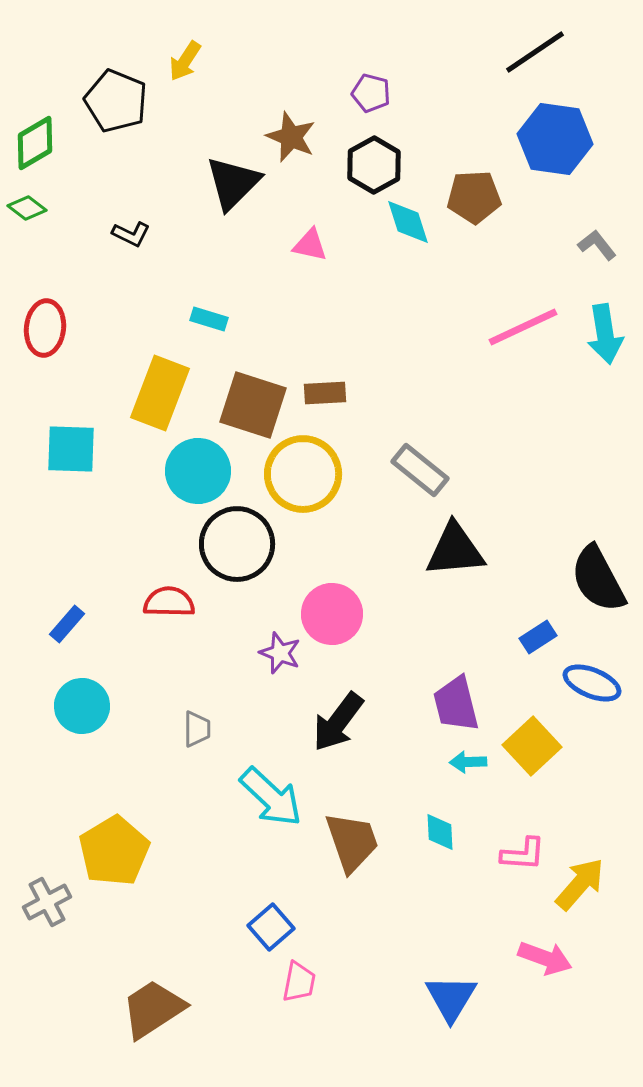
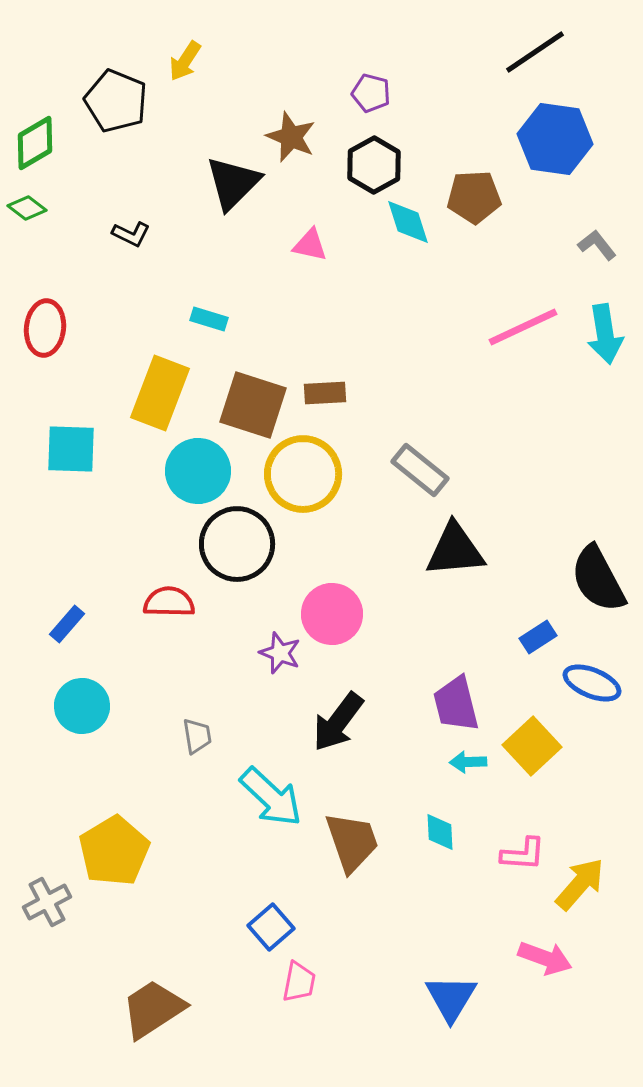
gray trapezoid at (197, 729): moved 7 px down; rotated 9 degrees counterclockwise
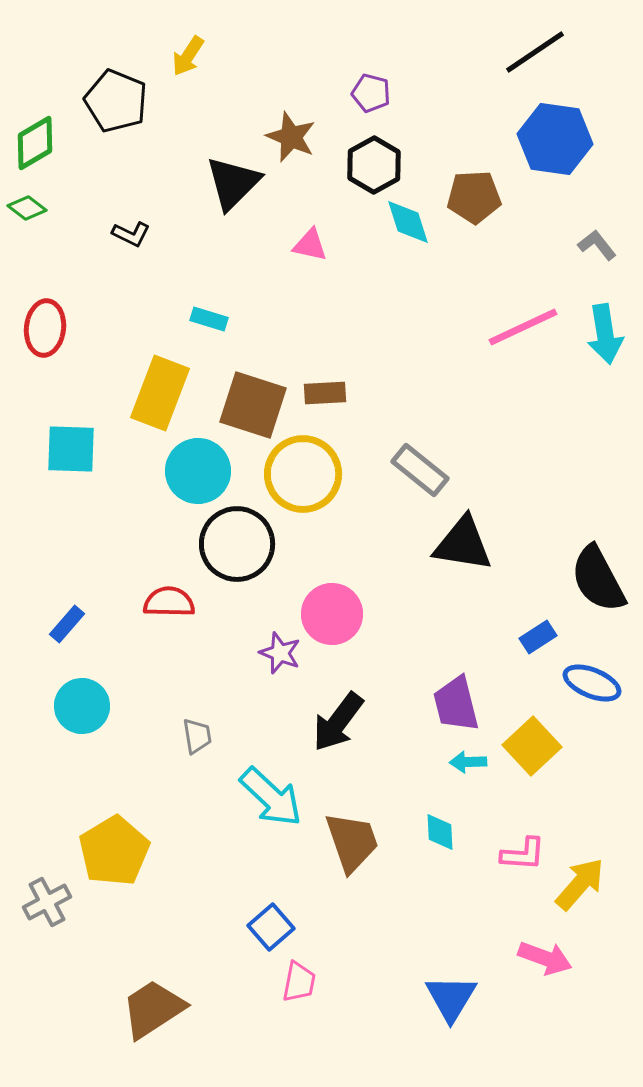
yellow arrow at (185, 61): moved 3 px right, 5 px up
black triangle at (455, 550): moved 8 px right, 6 px up; rotated 14 degrees clockwise
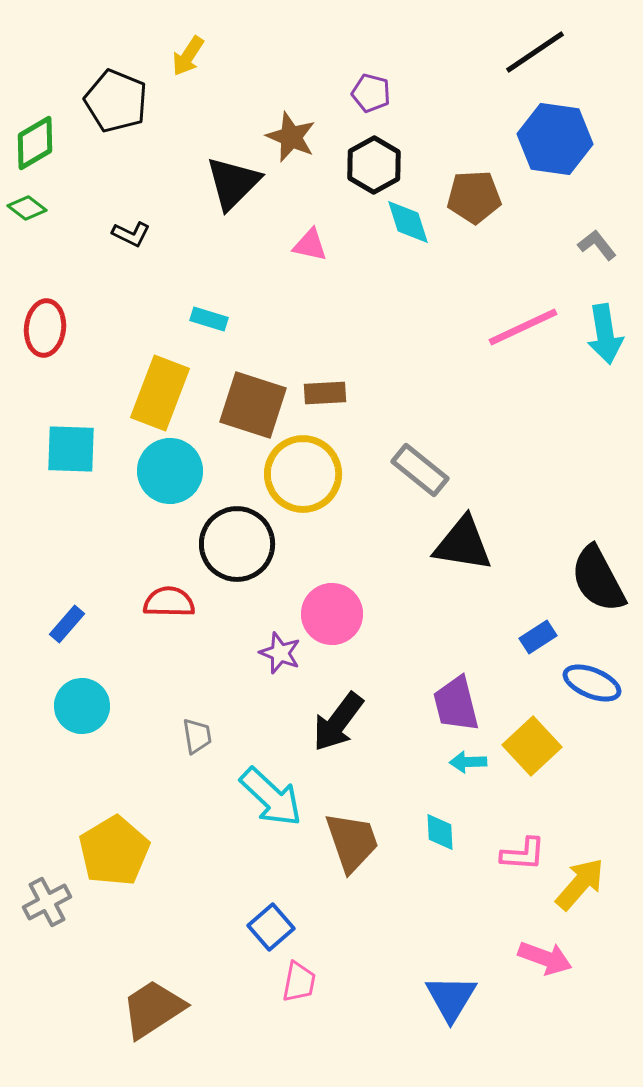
cyan circle at (198, 471): moved 28 px left
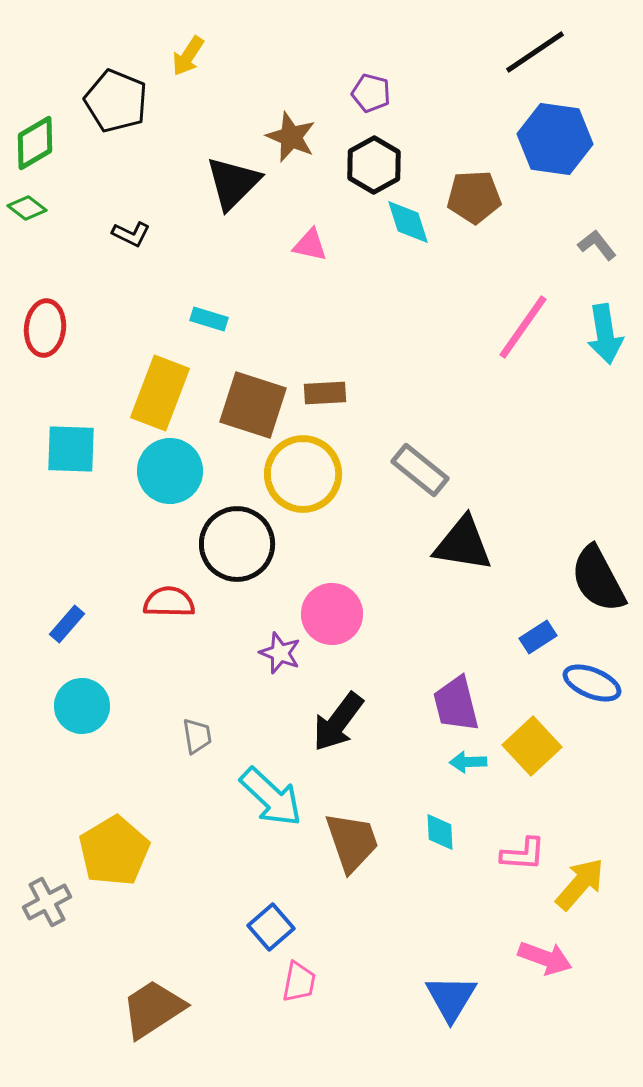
pink line at (523, 327): rotated 30 degrees counterclockwise
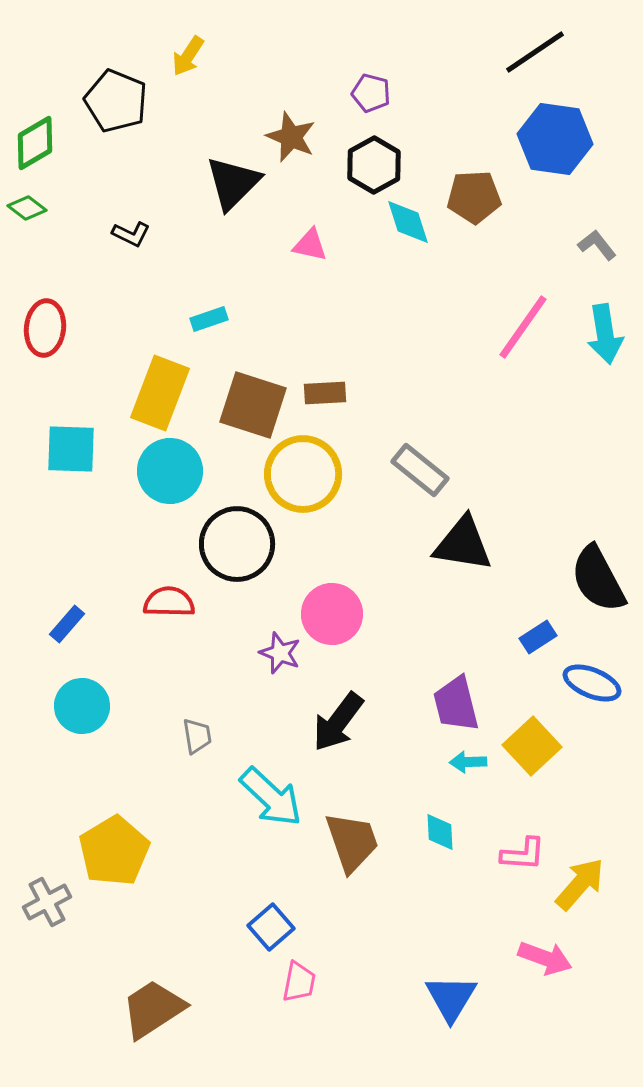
cyan rectangle at (209, 319): rotated 36 degrees counterclockwise
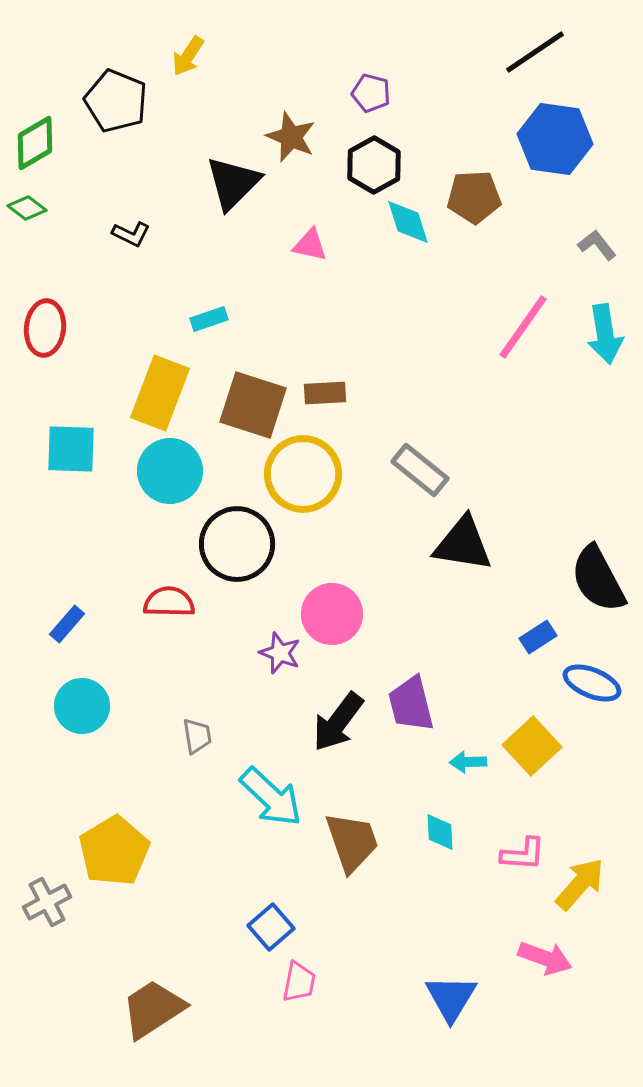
purple trapezoid at (456, 704): moved 45 px left
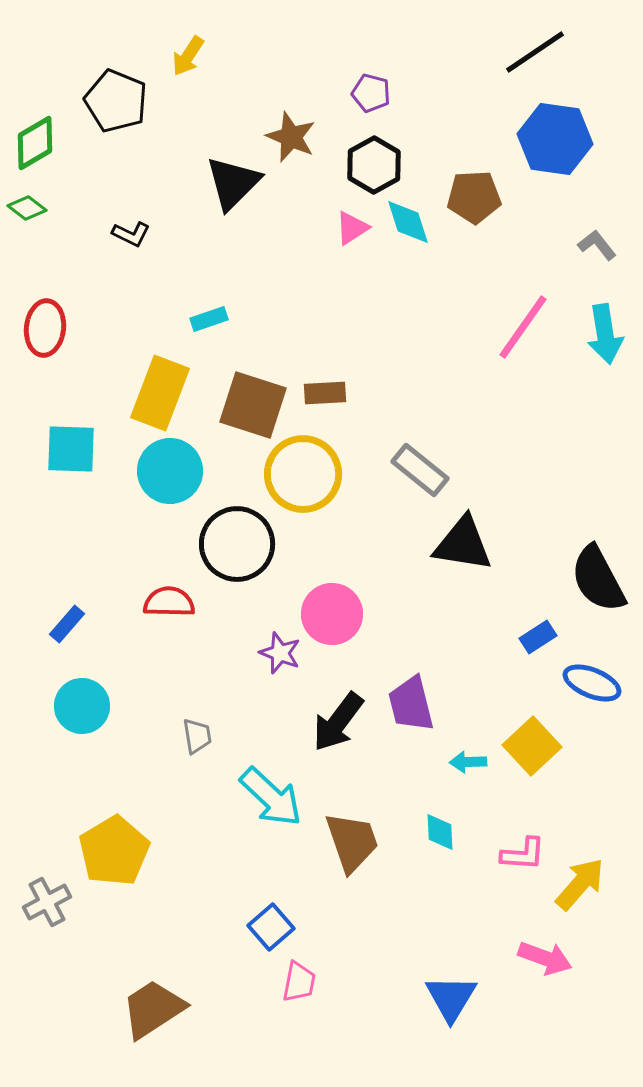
pink triangle at (310, 245): moved 42 px right, 17 px up; rotated 45 degrees counterclockwise
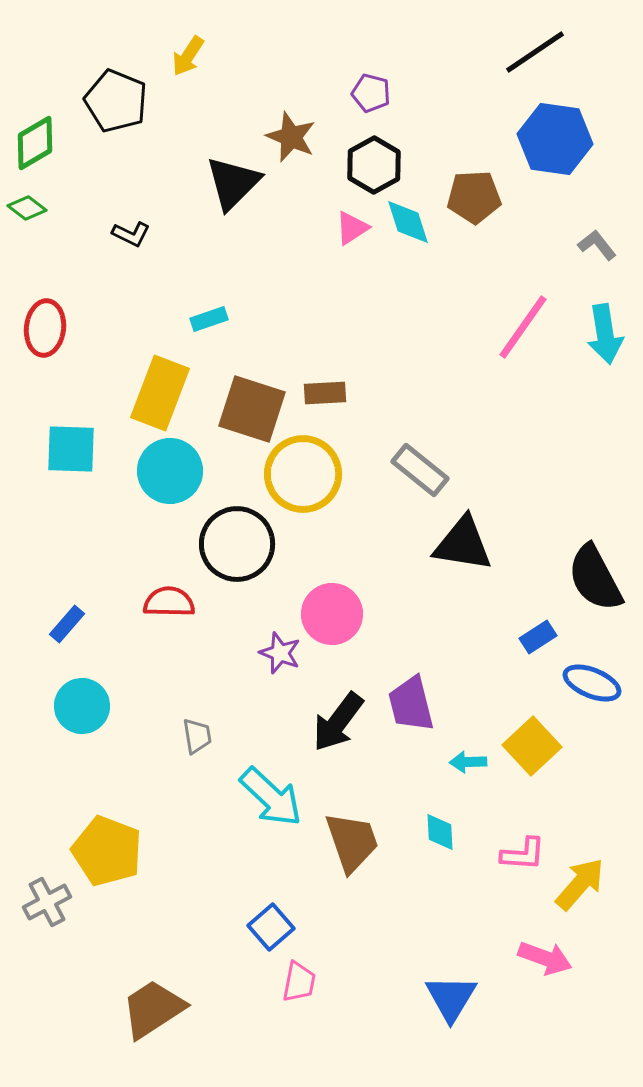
brown square at (253, 405): moved 1 px left, 4 px down
black semicircle at (598, 579): moved 3 px left, 1 px up
yellow pentagon at (114, 851): moved 7 px left; rotated 20 degrees counterclockwise
